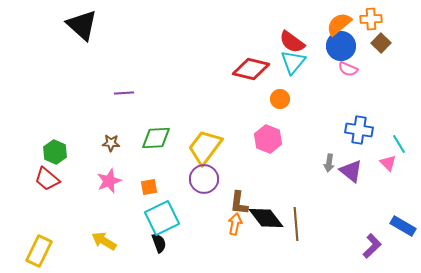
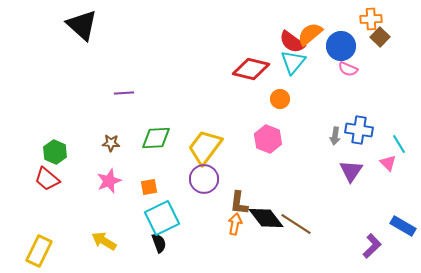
orange semicircle: moved 29 px left, 10 px down
brown square: moved 1 px left, 6 px up
gray arrow: moved 6 px right, 27 px up
purple triangle: rotated 25 degrees clockwise
brown line: rotated 52 degrees counterclockwise
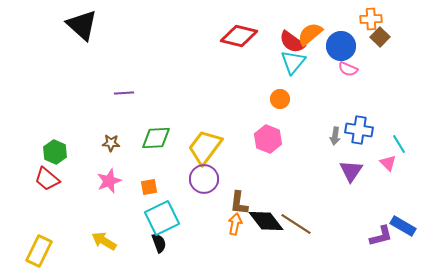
red diamond: moved 12 px left, 33 px up
black diamond: moved 3 px down
purple L-shape: moved 9 px right, 10 px up; rotated 30 degrees clockwise
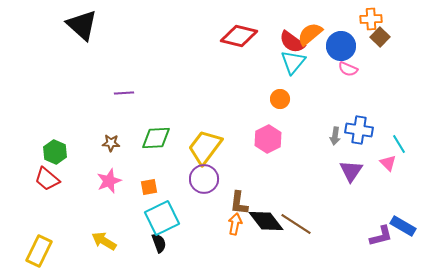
pink hexagon: rotated 12 degrees clockwise
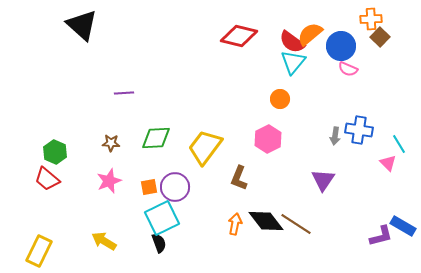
purple triangle: moved 28 px left, 9 px down
purple circle: moved 29 px left, 8 px down
brown L-shape: moved 25 px up; rotated 15 degrees clockwise
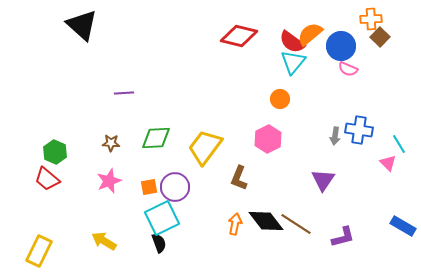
purple L-shape: moved 38 px left, 1 px down
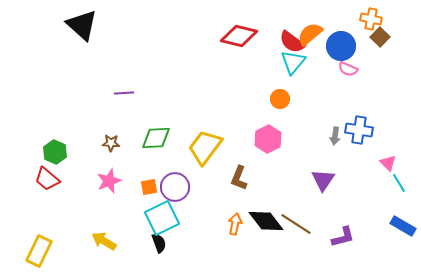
orange cross: rotated 15 degrees clockwise
cyan line: moved 39 px down
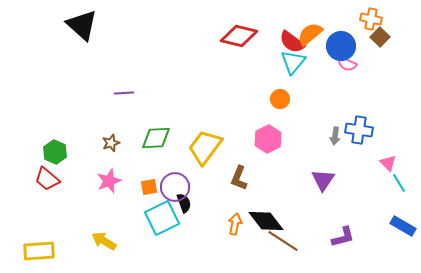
pink semicircle: moved 1 px left, 5 px up
brown star: rotated 24 degrees counterclockwise
brown line: moved 13 px left, 17 px down
black semicircle: moved 25 px right, 40 px up
yellow rectangle: rotated 60 degrees clockwise
